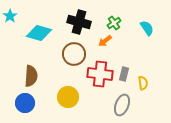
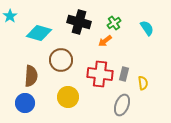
brown circle: moved 13 px left, 6 px down
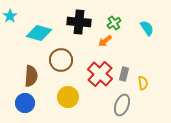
black cross: rotated 10 degrees counterclockwise
red cross: rotated 35 degrees clockwise
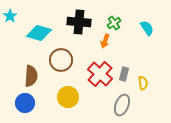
orange arrow: rotated 32 degrees counterclockwise
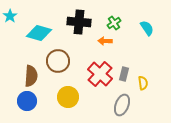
orange arrow: rotated 72 degrees clockwise
brown circle: moved 3 px left, 1 px down
blue circle: moved 2 px right, 2 px up
